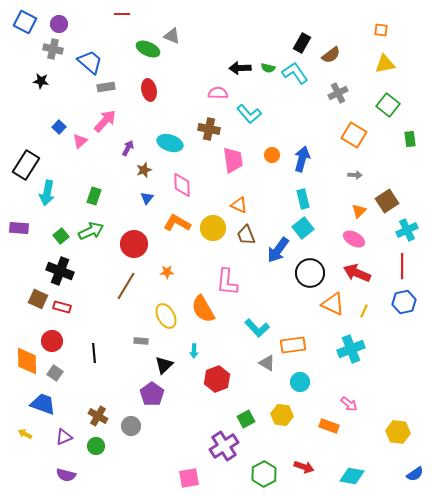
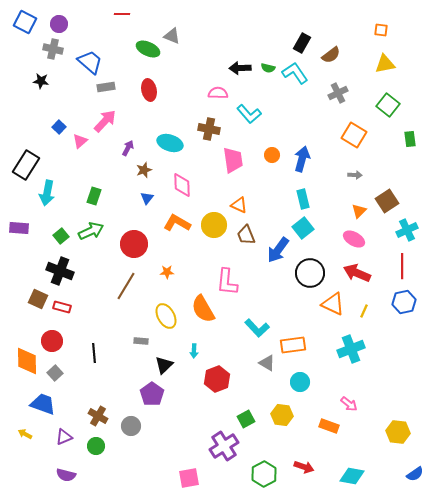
yellow circle at (213, 228): moved 1 px right, 3 px up
gray square at (55, 373): rotated 14 degrees clockwise
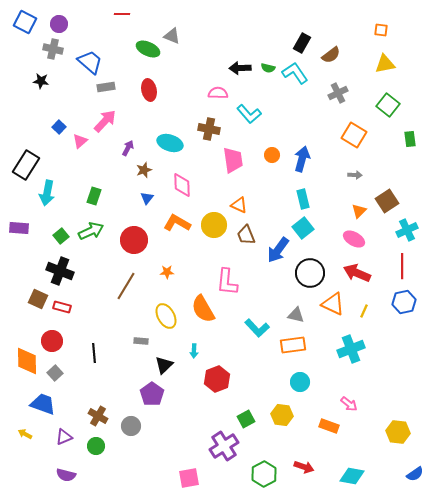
red circle at (134, 244): moved 4 px up
gray triangle at (267, 363): moved 29 px right, 48 px up; rotated 18 degrees counterclockwise
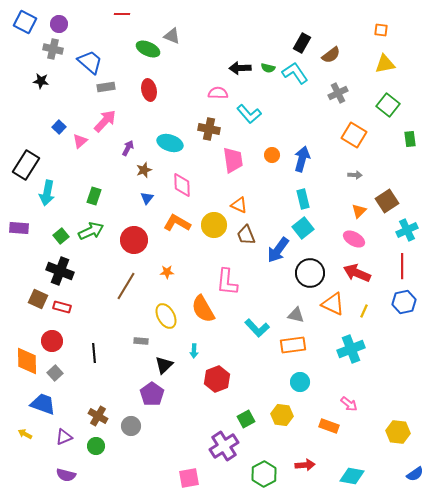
red arrow at (304, 467): moved 1 px right, 2 px up; rotated 24 degrees counterclockwise
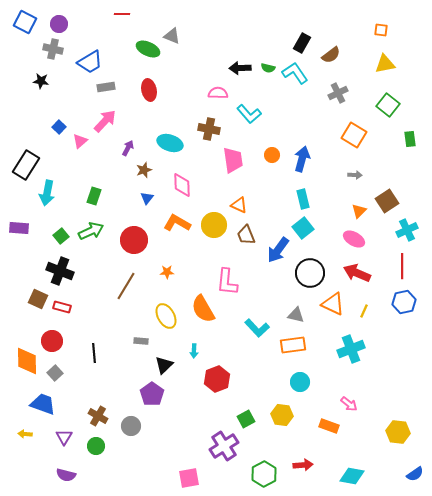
blue trapezoid at (90, 62): rotated 108 degrees clockwise
yellow arrow at (25, 434): rotated 24 degrees counterclockwise
purple triangle at (64, 437): rotated 36 degrees counterclockwise
red arrow at (305, 465): moved 2 px left
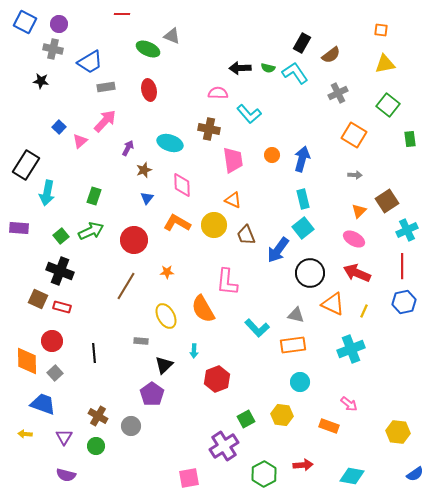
orange triangle at (239, 205): moved 6 px left, 5 px up
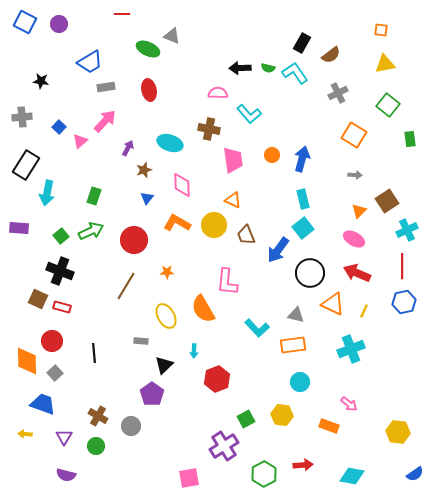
gray cross at (53, 49): moved 31 px left, 68 px down; rotated 18 degrees counterclockwise
